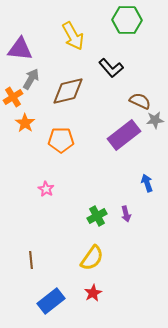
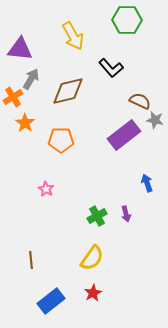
gray star: rotated 18 degrees clockwise
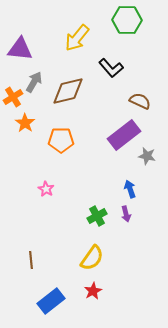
yellow arrow: moved 4 px right, 2 px down; rotated 68 degrees clockwise
gray arrow: moved 3 px right, 3 px down
gray star: moved 8 px left, 36 px down
blue arrow: moved 17 px left, 6 px down
red star: moved 2 px up
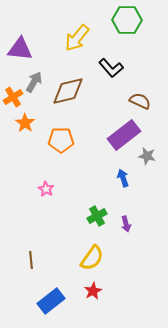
blue arrow: moved 7 px left, 11 px up
purple arrow: moved 10 px down
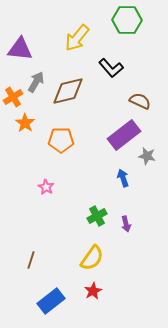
gray arrow: moved 2 px right
pink star: moved 2 px up
brown line: rotated 24 degrees clockwise
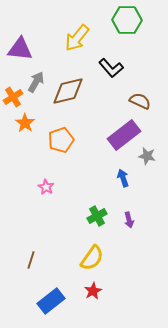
orange pentagon: rotated 20 degrees counterclockwise
purple arrow: moved 3 px right, 4 px up
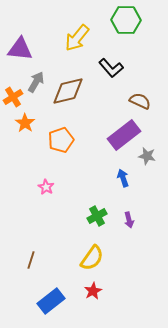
green hexagon: moved 1 px left
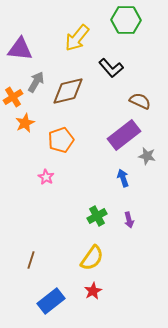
orange star: rotated 12 degrees clockwise
pink star: moved 10 px up
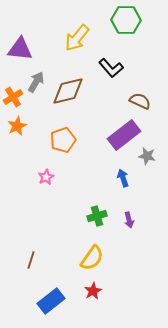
orange star: moved 8 px left, 3 px down
orange pentagon: moved 2 px right
pink star: rotated 14 degrees clockwise
green cross: rotated 12 degrees clockwise
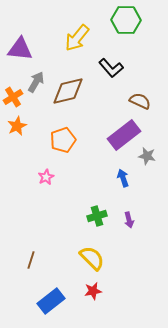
yellow semicircle: rotated 80 degrees counterclockwise
red star: rotated 18 degrees clockwise
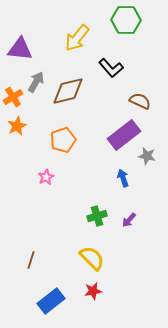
purple arrow: rotated 56 degrees clockwise
